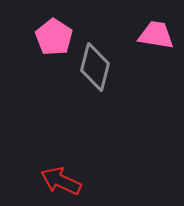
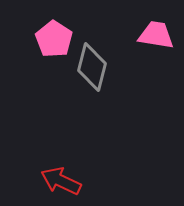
pink pentagon: moved 2 px down
gray diamond: moved 3 px left
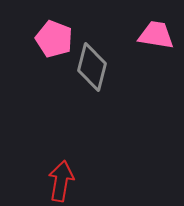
pink pentagon: rotated 12 degrees counterclockwise
red arrow: rotated 75 degrees clockwise
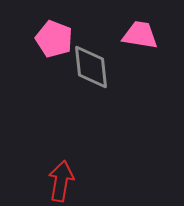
pink trapezoid: moved 16 px left
gray diamond: moved 1 px left; rotated 21 degrees counterclockwise
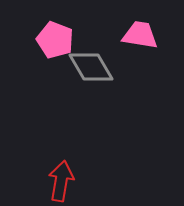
pink pentagon: moved 1 px right, 1 px down
gray diamond: rotated 24 degrees counterclockwise
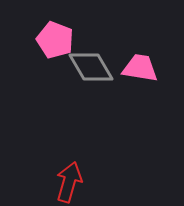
pink trapezoid: moved 33 px down
red arrow: moved 8 px right, 1 px down; rotated 6 degrees clockwise
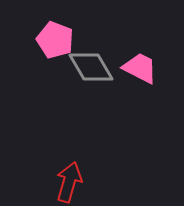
pink trapezoid: rotated 18 degrees clockwise
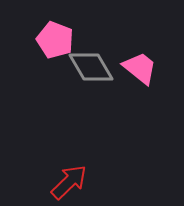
pink trapezoid: rotated 12 degrees clockwise
red arrow: rotated 30 degrees clockwise
